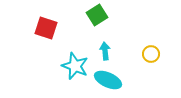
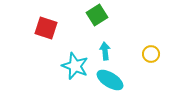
cyan ellipse: moved 2 px right; rotated 8 degrees clockwise
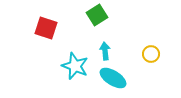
cyan ellipse: moved 3 px right, 2 px up
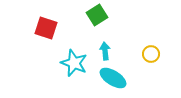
cyan star: moved 1 px left, 3 px up
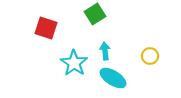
green square: moved 2 px left, 1 px up
yellow circle: moved 1 px left, 2 px down
cyan star: rotated 12 degrees clockwise
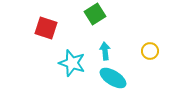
yellow circle: moved 5 px up
cyan star: moved 2 px left; rotated 16 degrees counterclockwise
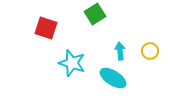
cyan arrow: moved 15 px right
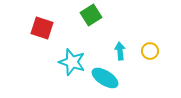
green square: moved 4 px left, 1 px down
red square: moved 4 px left
cyan star: moved 1 px up
cyan ellipse: moved 8 px left
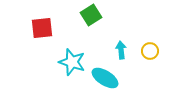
red square: rotated 25 degrees counterclockwise
cyan arrow: moved 1 px right, 1 px up
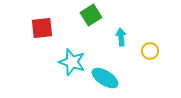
cyan arrow: moved 13 px up
